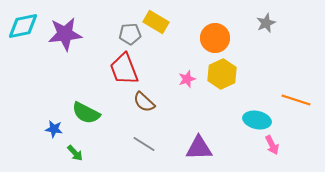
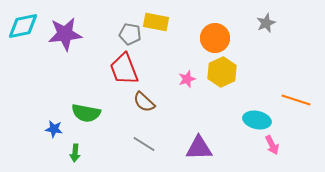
yellow rectangle: rotated 20 degrees counterclockwise
gray pentagon: rotated 15 degrees clockwise
yellow hexagon: moved 2 px up
green semicircle: rotated 16 degrees counterclockwise
green arrow: rotated 48 degrees clockwise
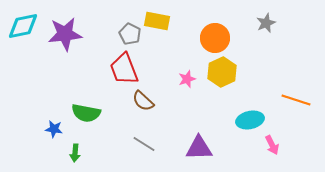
yellow rectangle: moved 1 px right, 1 px up
gray pentagon: rotated 15 degrees clockwise
brown semicircle: moved 1 px left, 1 px up
cyan ellipse: moved 7 px left; rotated 24 degrees counterclockwise
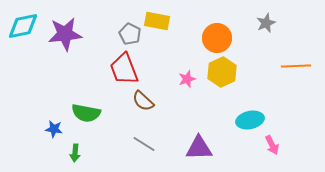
orange circle: moved 2 px right
orange line: moved 34 px up; rotated 20 degrees counterclockwise
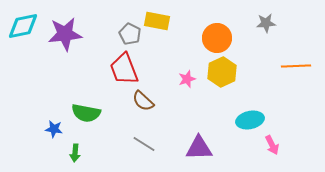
gray star: rotated 18 degrees clockwise
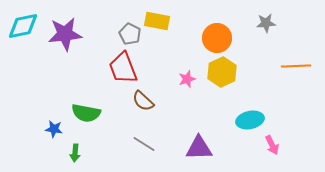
red trapezoid: moved 1 px left, 1 px up
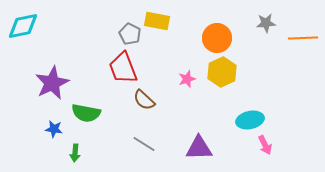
purple star: moved 13 px left, 49 px down; rotated 20 degrees counterclockwise
orange line: moved 7 px right, 28 px up
brown semicircle: moved 1 px right, 1 px up
pink arrow: moved 7 px left
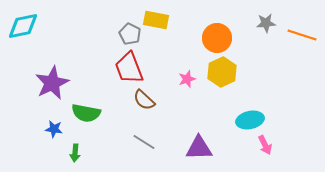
yellow rectangle: moved 1 px left, 1 px up
orange line: moved 1 px left, 3 px up; rotated 20 degrees clockwise
red trapezoid: moved 6 px right
gray line: moved 2 px up
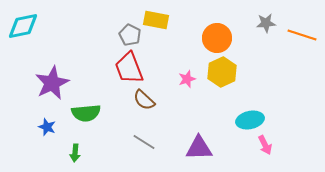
gray pentagon: moved 1 px down
green semicircle: rotated 16 degrees counterclockwise
blue star: moved 7 px left, 2 px up; rotated 12 degrees clockwise
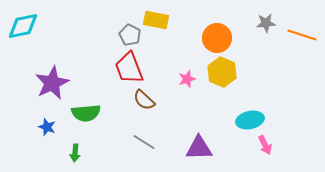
yellow hexagon: rotated 12 degrees counterclockwise
